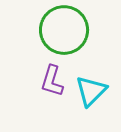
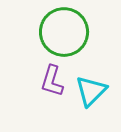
green circle: moved 2 px down
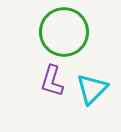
cyan triangle: moved 1 px right, 2 px up
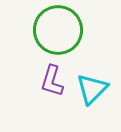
green circle: moved 6 px left, 2 px up
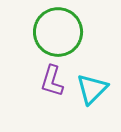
green circle: moved 2 px down
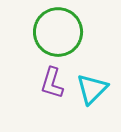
purple L-shape: moved 2 px down
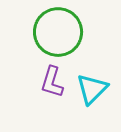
purple L-shape: moved 1 px up
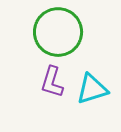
cyan triangle: rotated 28 degrees clockwise
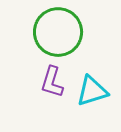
cyan triangle: moved 2 px down
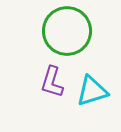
green circle: moved 9 px right, 1 px up
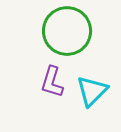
cyan triangle: rotated 28 degrees counterclockwise
